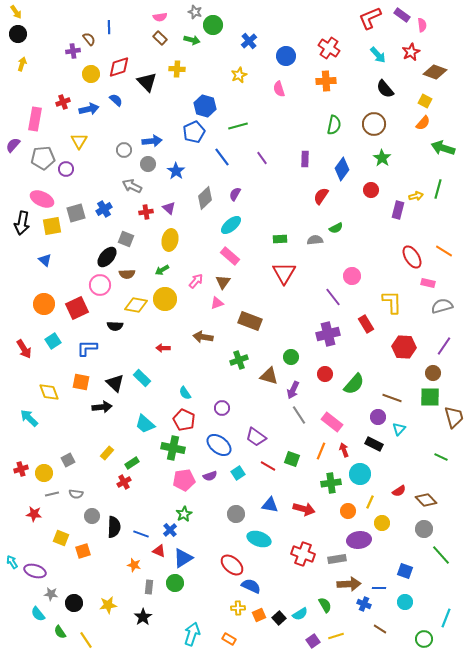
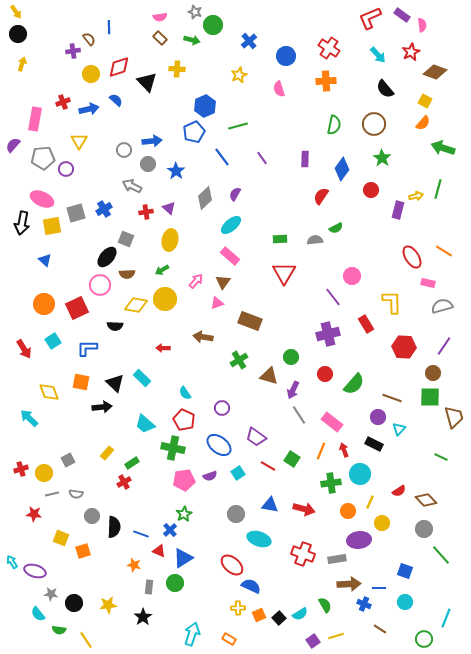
blue hexagon at (205, 106): rotated 20 degrees clockwise
green cross at (239, 360): rotated 12 degrees counterclockwise
green square at (292, 459): rotated 14 degrees clockwise
green semicircle at (60, 632): moved 1 px left, 2 px up; rotated 48 degrees counterclockwise
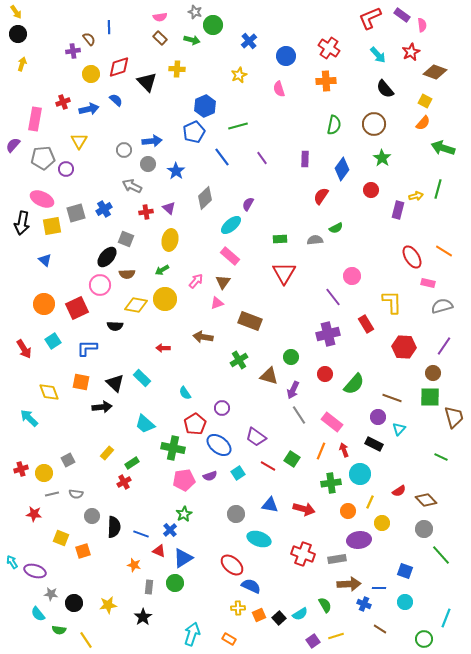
purple semicircle at (235, 194): moved 13 px right, 10 px down
red pentagon at (184, 420): moved 11 px right, 4 px down; rotated 15 degrees clockwise
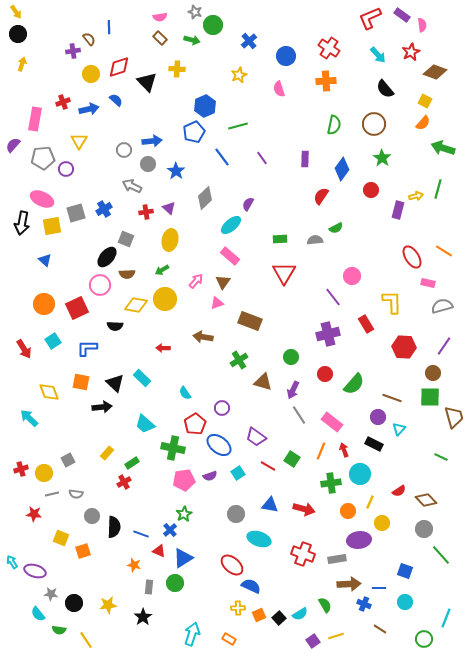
brown triangle at (269, 376): moved 6 px left, 6 px down
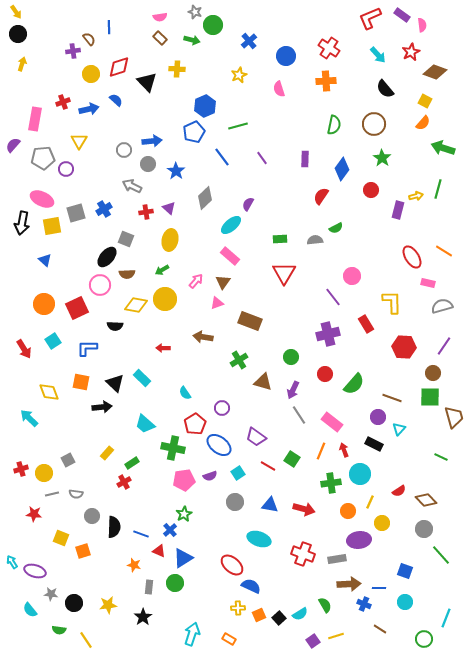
gray circle at (236, 514): moved 1 px left, 12 px up
cyan semicircle at (38, 614): moved 8 px left, 4 px up
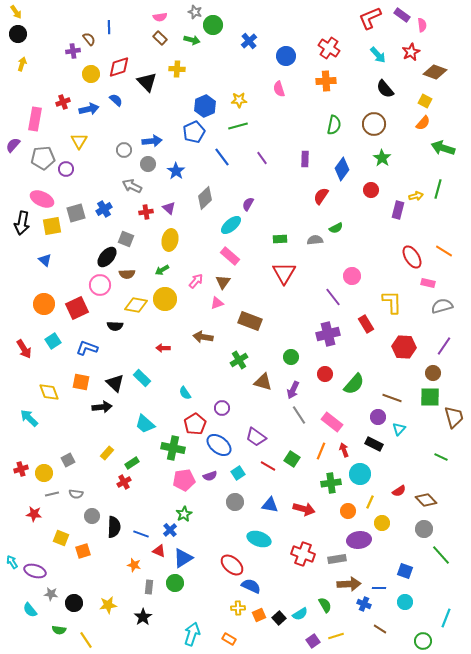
yellow star at (239, 75): moved 25 px down; rotated 21 degrees clockwise
blue L-shape at (87, 348): rotated 20 degrees clockwise
green circle at (424, 639): moved 1 px left, 2 px down
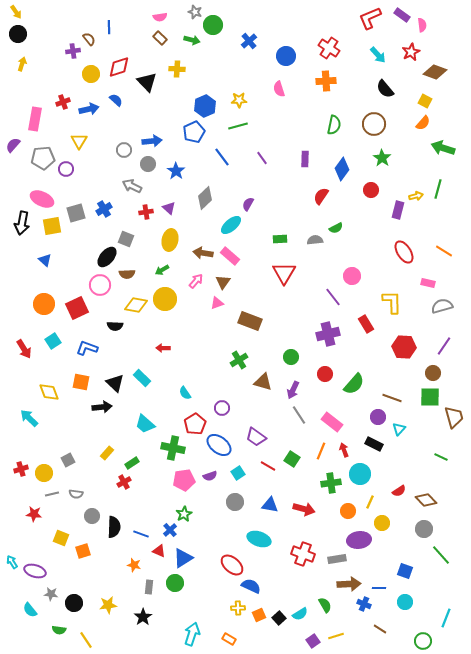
red ellipse at (412, 257): moved 8 px left, 5 px up
brown arrow at (203, 337): moved 84 px up
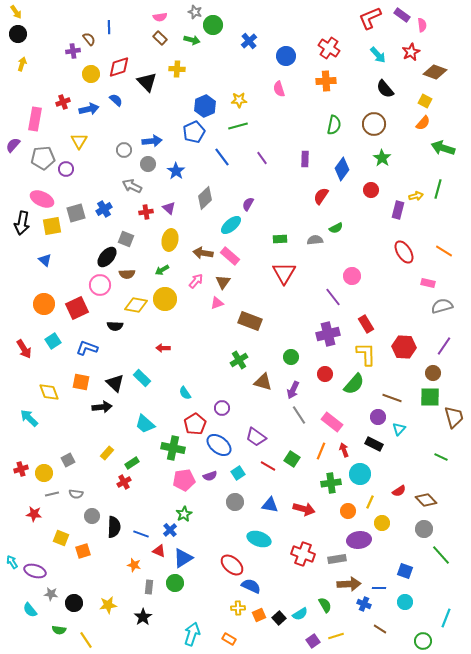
yellow L-shape at (392, 302): moved 26 px left, 52 px down
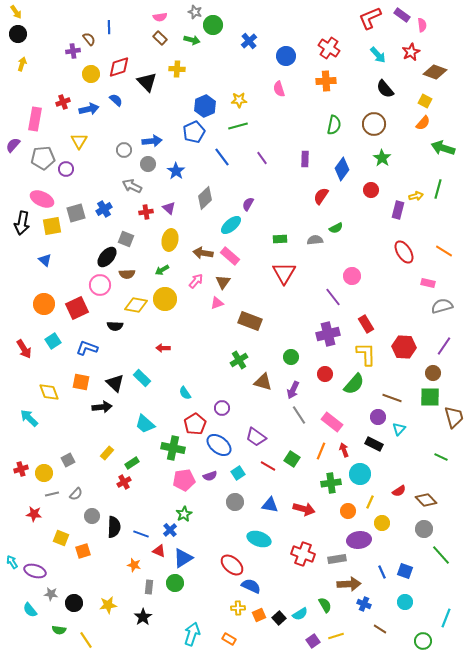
gray semicircle at (76, 494): rotated 56 degrees counterclockwise
blue line at (379, 588): moved 3 px right, 16 px up; rotated 64 degrees clockwise
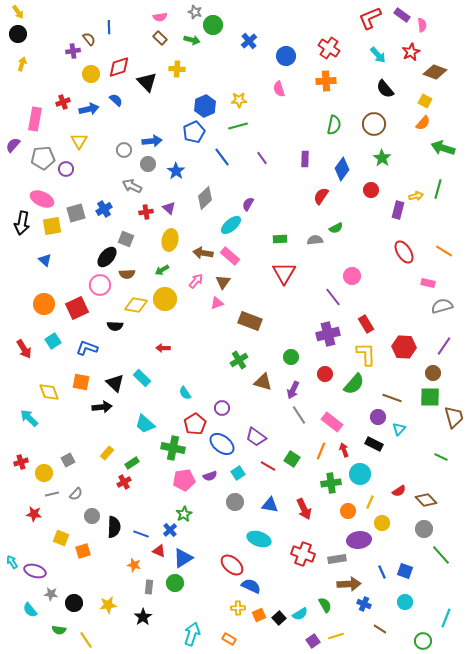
yellow arrow at (16, 12): moved 2 px right
blue ellipse at (219, 445): moved 3 px right, 1 px up
red cross at (21, 469): moved 7 px up
red arrow at (304, 509): rotated 50 degrees clockwise
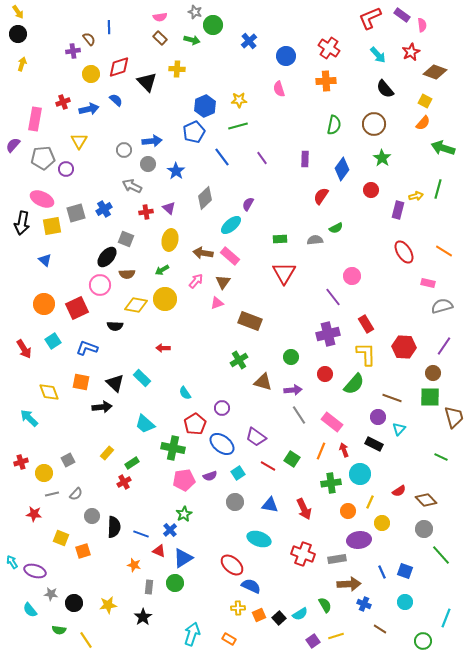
purple arrow at (293, 390): rotated 120 degrees counterclockwise
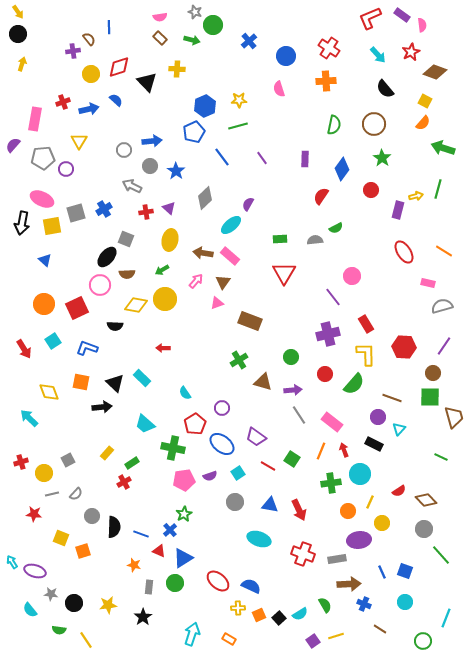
gray circle at (148, 164): moved 2 px right, 2 px down
red arrow at (304, 509): moved 5 px left, 1 px down
red ellipse at (232, 565): moved 14 px left, 16 px down
